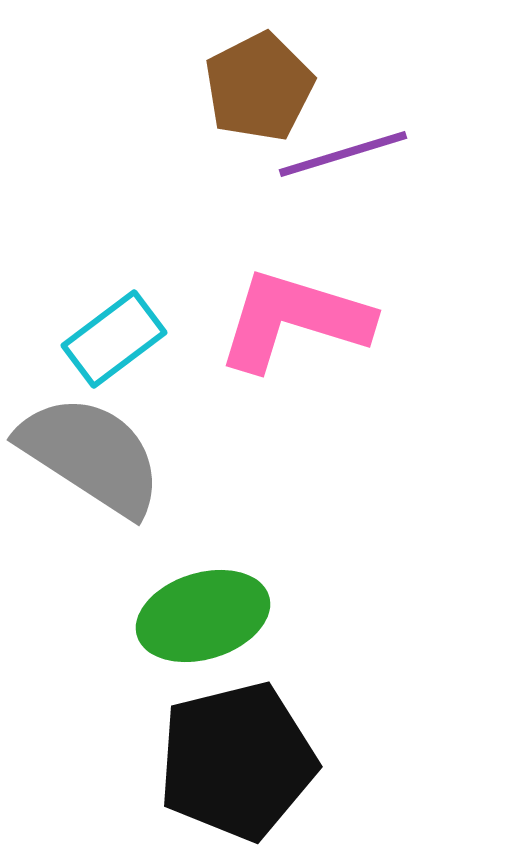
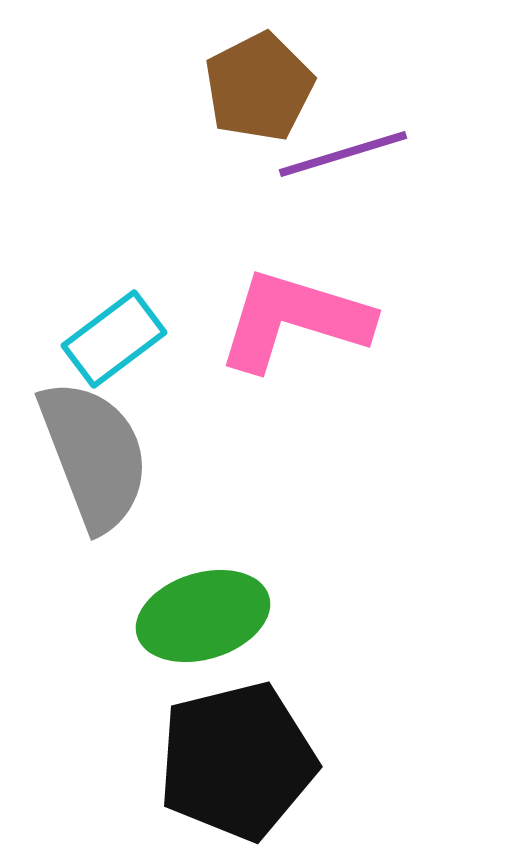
gray semicircle: moved 3 px right; rotated 36 degrees clockwise
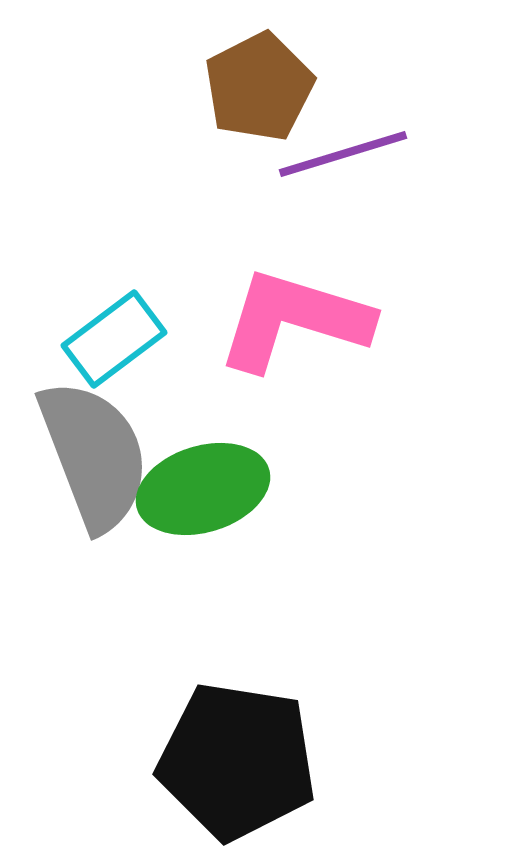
green ellipse: moved 127 px up
black pentagon: rotated 23 degrees clockwise
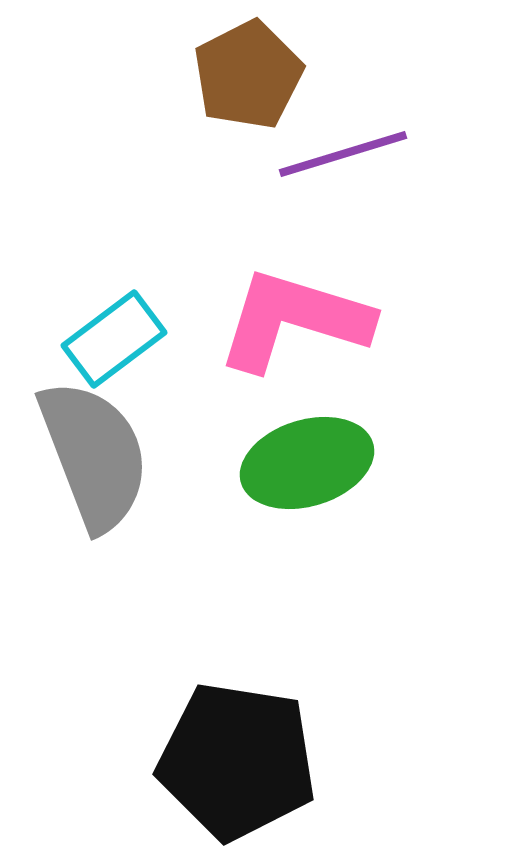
brown pentagon: moved 11 px left, 12 px up
green ellipse: moved 104 px right, 26 px up
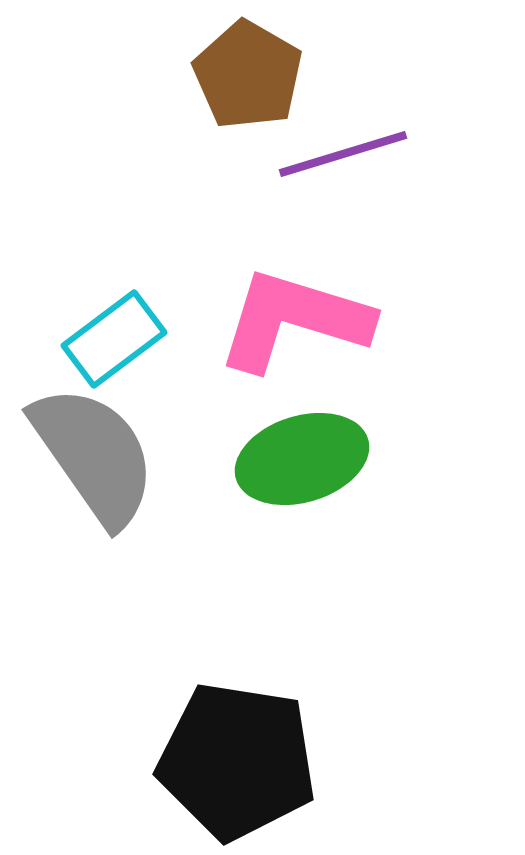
brown pentagon: rotated 15 degrees counterclockwise
gray semicircle: rotated 14 degrees counterclockwise
green ellipse: moved 5 px left, 4 px up
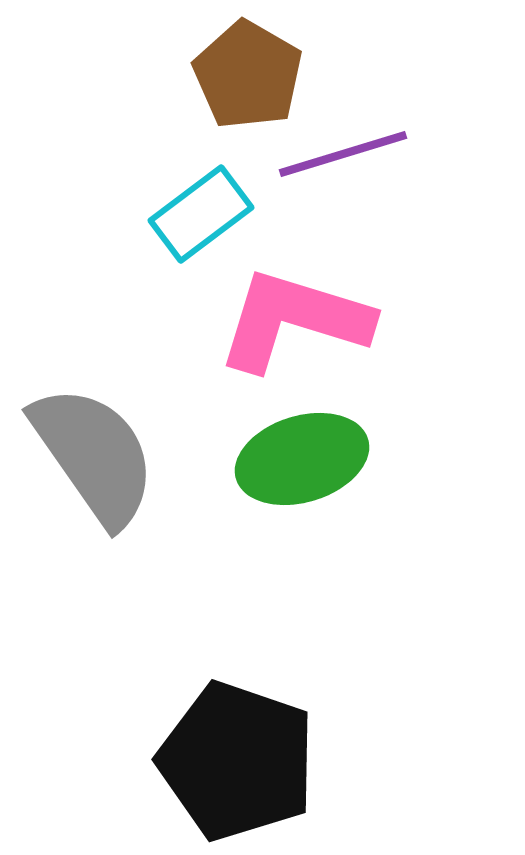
cyan rectangle: moved 87 px right, 125 px up
black pentagon: rotated 10 degrees clockwise
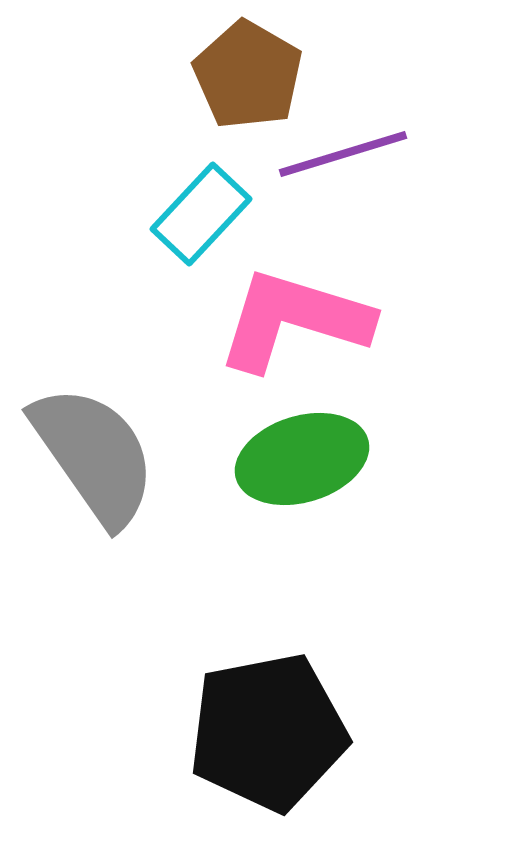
cyan rectangle: rotated 10 degrees counterclockwise
black pentagon: moved 31 px right, 29 px up; rotated 30 degrees counterclockwise
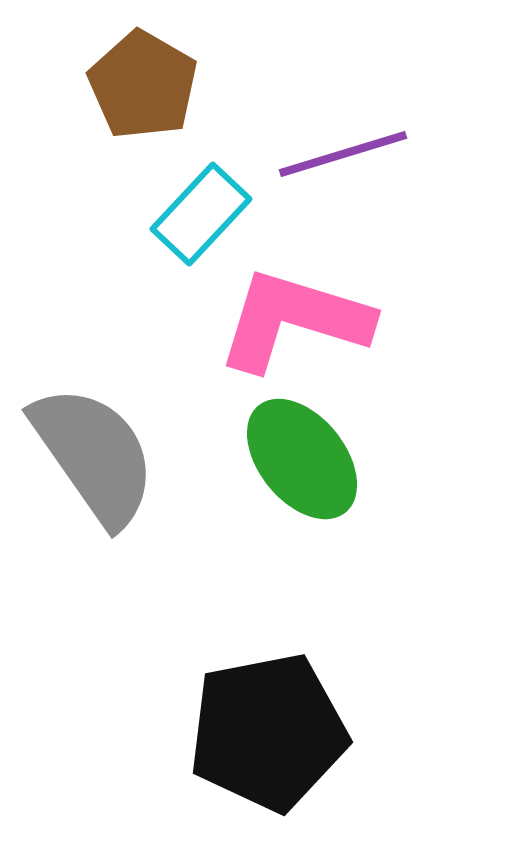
brown pentagon: moved 105 px left, 10 px down
green ellipse: rotated 68 degrees clockwise
